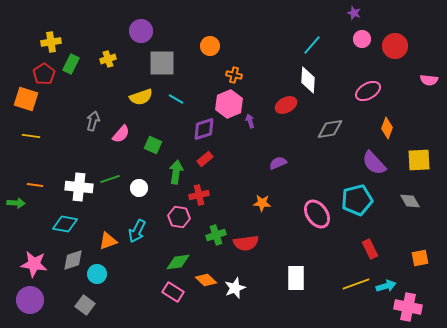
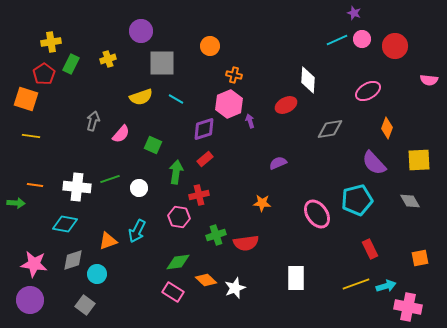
cyan line at (312, 45): moved 25 px right, 5 px up; rotated 25 degrees clockwise
white cross at (79, 187): moved 2 px left
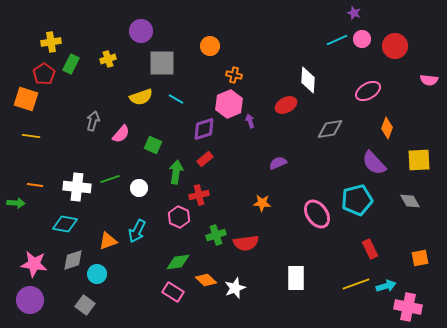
pink hexagon at (179, 217): rotated 15 degrees clockwise
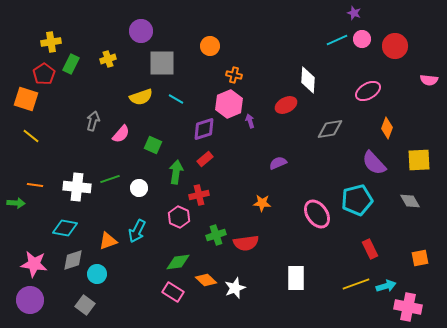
yellow line at (31, 136): rotated 30 degrees clockwise
cyan diamond at (65, 224): moved 4 px down
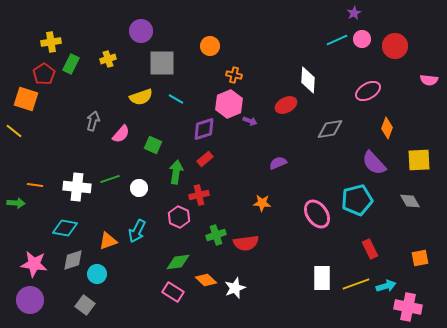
purple star at (354, 13): rotated 24 degrees clockwise
purple arrow at (250, 121): rotated 128 degrees clockwise
yellow line at (31, 136): moved 17 px left, 5 px up
white rectangle at (296, 278): moved 26 px right
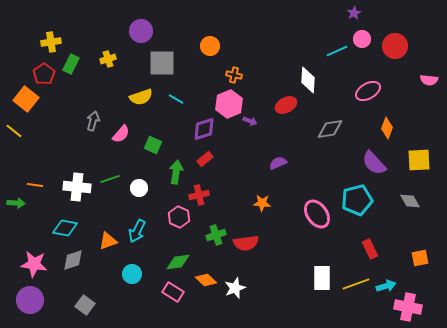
cyan line at (337, 40): moved 11 px down
orange square at (26, 99): rotated 20 degrees clockwise
cyan circle at (97, 274): moved 35 px right
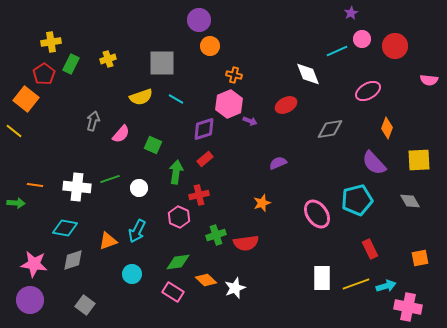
purple star at (354, 13): moved 3 px left
purple circle at (141, 31): moved 58 px right, 11 px up
white diamond at (308, 80): moved 6 px up; rotated 24 degrees counterclockwise
orange star at (262, 203): rotated 24 degrees counterclockwise
